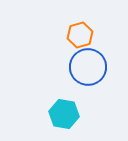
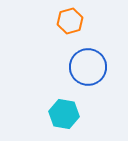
orange hexagon: moved 10 px left, 14 px up
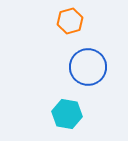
cyan hexagon: moved 3 px right
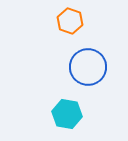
orange hexagon: rotated 25 degrees counterclockwise
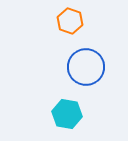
blue circle: moved 2 px left
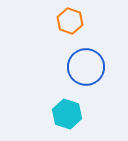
cyan hexagon: rotated 8 degrees clockwise
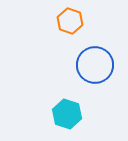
blue circle: moved 9 px right, 2 px up
